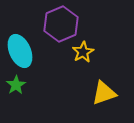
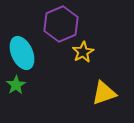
cyan ellipse: moved 2 px right, 2 px down
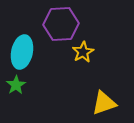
purple hexagon: rotated 20 degrees clockwise
cyan ellipse: moved 1 px up; rotated 36 degrees clockwise
yellow triangle: moved 10 px down
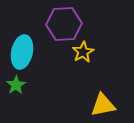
purple hexagon: moved 3 px right
yellow triangle: moved 1 px left, 2 px down; rotated 8 degrees clockwise
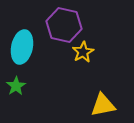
purple hexagon: moved 1 px down; rotated 16 degrees clockwise
cyan ellipse: moved 5 px up
green star: moved 1 px down
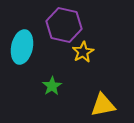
green star: moved 36 px right
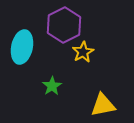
purple hexagon: rotated 20 degrees clockwise
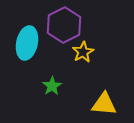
cyan ellipse: moved 5 px right, 4 px up
yellow triangle: moved 1 px right, 1 px up; rotated 16 degrees clockwise
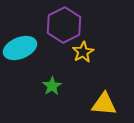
cyan ellipse: moved 7 px left, 5 px down; rotated 56 degrees clockwise
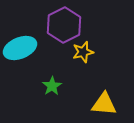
yellow star: rotated 15 degrees clockwise
